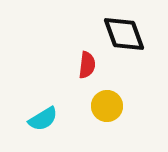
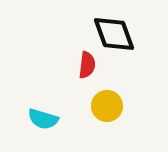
black diamond: moved 10 px left
cyan semicircle: rotated 48 degrees clockwise
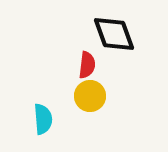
yellow circle: moved 17 px left, 10 px up
cyan semicircle: rotated 112 degrees counterclockwise
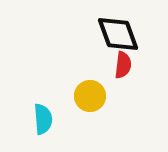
black diamond: moved 4 px right
red semicircle: moved 36 px right
